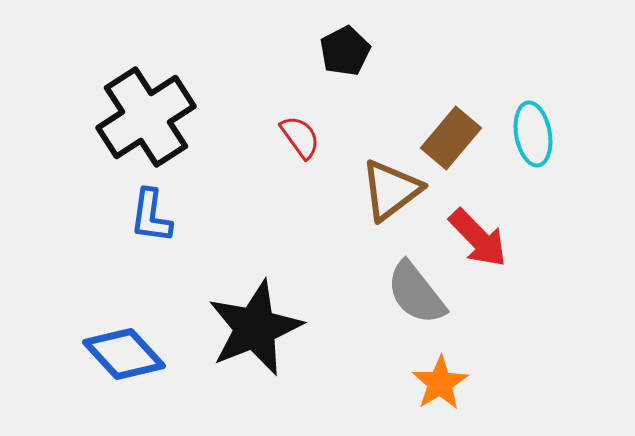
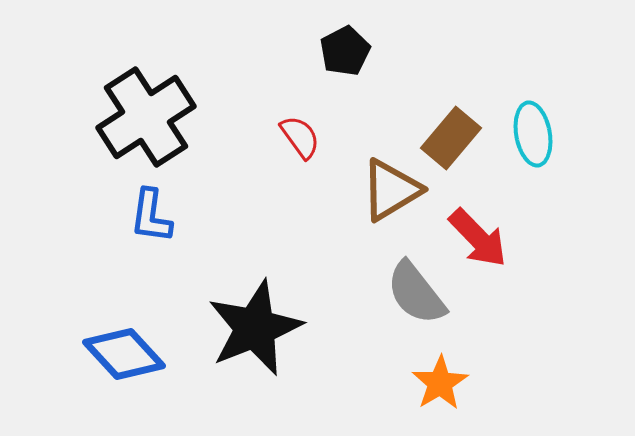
brown triangle: rotated 6 degrees clockwise
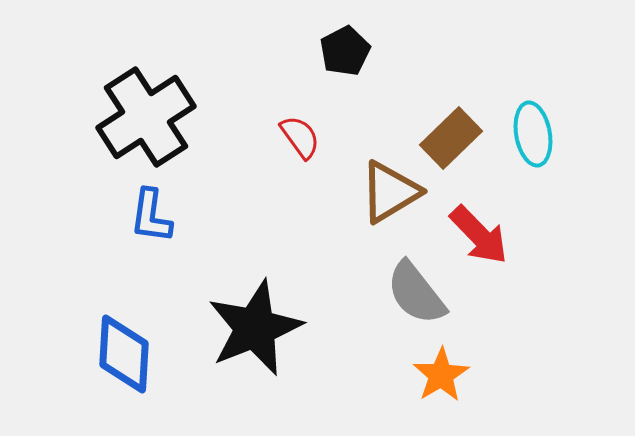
brown rectangle: rotated 6 degrees clockwise
brown triangle: moved 1 px left, 2 px down
red arrow: moved 1 px right, 3 px up
blue diamond: rotated 46 degrees clockwise
orange star: moved 1 px right, 8 px up
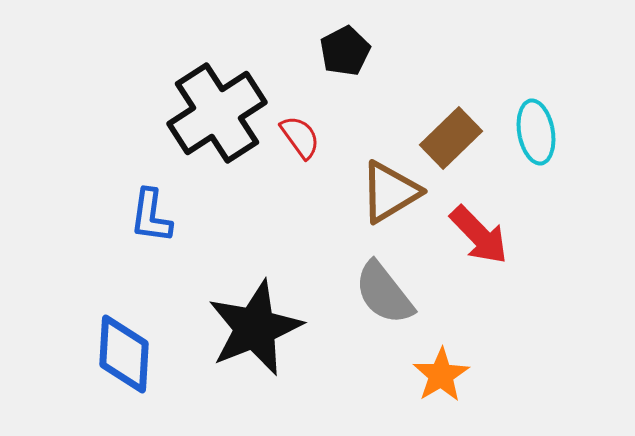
black cross: moved 71 px right, 4 px up
cyan ellipse: moved 3 px right, 2 px up
gray semicircle: moved 32 px left
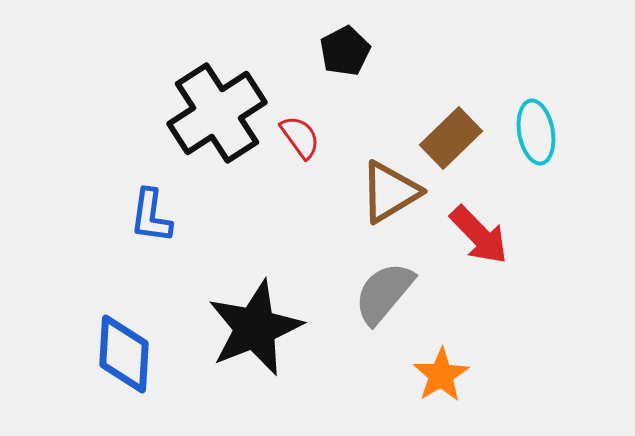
gray semicircle: rotated 78 degrees clockwise
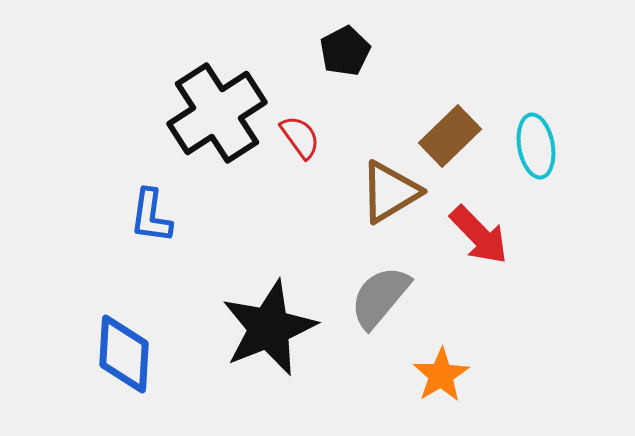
cyan ellipse: moved 14 px down
brown rectangle: moved 1 px left, 2 px up
gray semicircle: moved 4 px left, 4 px down
black star: moved 14 px right
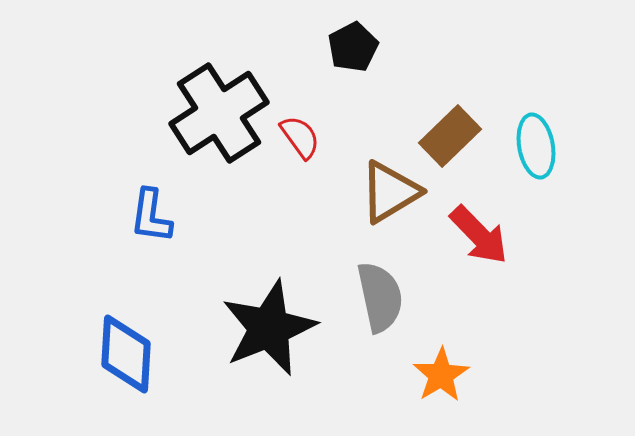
black pentagon: moved 8 px right, 4 px up
black cross: moved 2 px right
gray semicircle: rotated 128 degrees clockwise
blue diamond: moved 2 px right
